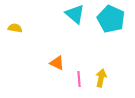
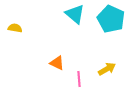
yellow arrow: moved 6 px right, 9 px up; rotated 48 degrees clockwise
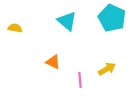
cyan triangle: moved 8 px left, 7 px down
cyan pentagon: moved 1 px right, 1 px up
orange triangle: moved 4 px left, 1 px up
pink line: moved 1 px right, 1 px down
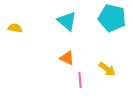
cyan pentagon: rotated 12 degrees counterclockwise
orange triangle: moved 14 px right, 4 px up
yellow arrow: rotated 66 degrees clockwise
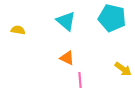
cyan triangle: moved 1 px left
yellow semicircle: moved 3 px right, 2 px down
yellow arrow: moved 16 px right
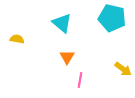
cyan triangle: moved 4 px left, 2 px down
yellow semicircle: moved 1 px left, 9 px down
orange triangle: moved 1 px up; rotated 35 degrees clockwise
pink line: rotated 14 degrees clockwise
